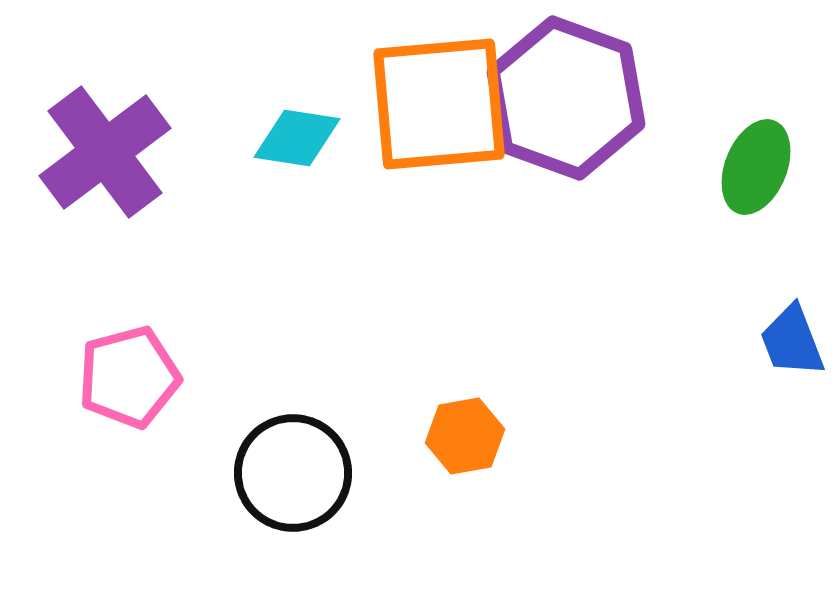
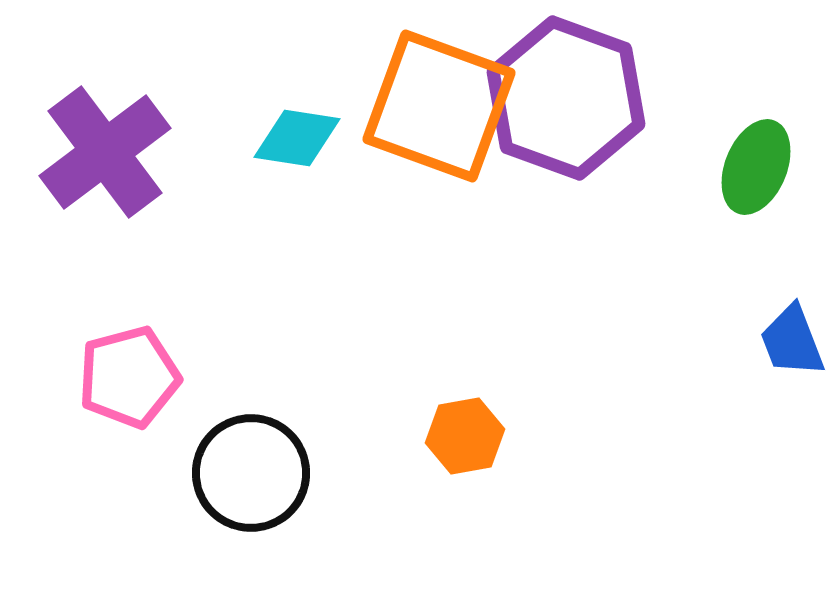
orange square: moved 2 px down; rotated 25 degrees clockwise
black circle: moved 42 px left
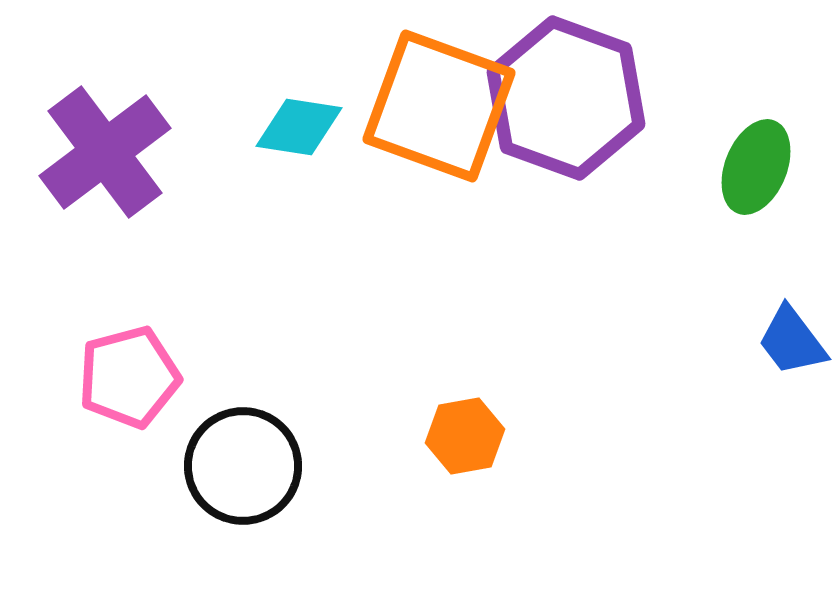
cyan diamond: moved 2 px right, 11 px up
blue trapezoid: rotated 16 degrees counterclockwise
black circle: moved 8 px left, 7 px up
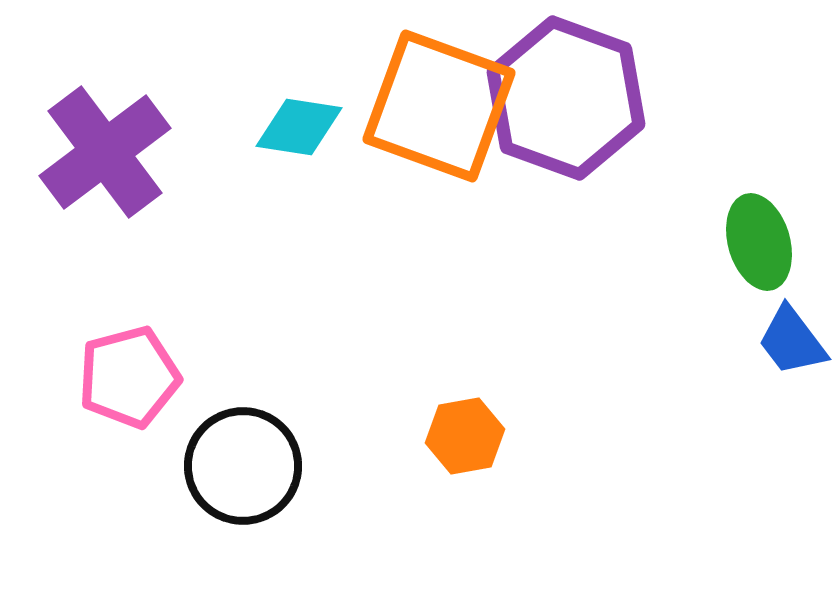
green ellipse: moved 3 px right, 75 px down; rotated 38 degrees counterclockwise
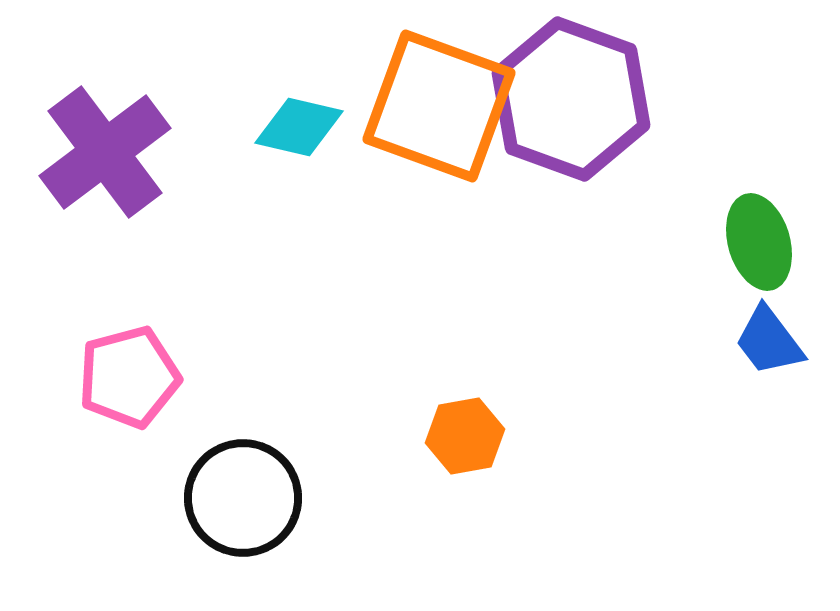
purple hexagon: moved 5 px right, 1 px down
cyan diamond: rotated 4 degrees clockwise
blue trapezoid: moved 23 px left
black circle: moved 32 px down
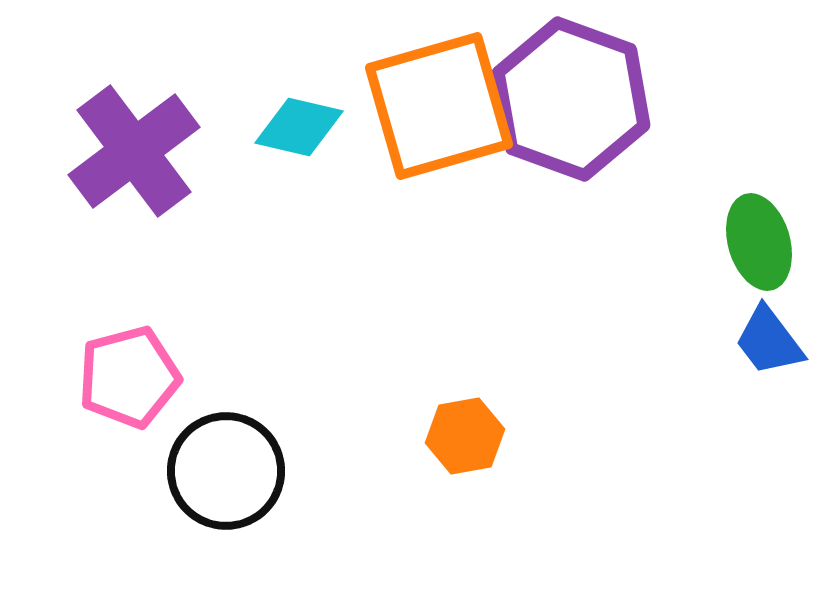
orange square: rotated 36 degrees counterclockwise
purple cross: moved 29 px right, 1 px up
black circle: moved 17 px left, 27 px up
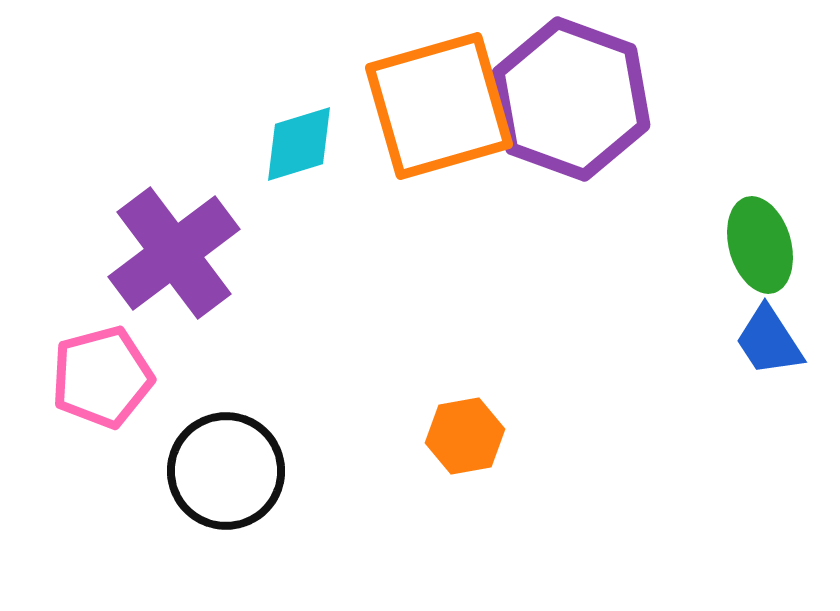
cyan diamond: moved 17 px down; rotated 30 degrees counterclockwise
purple cross: moved 40 px right, 102 px down
green ellipse: moved 1 px right, 3 px down
blue trapezoid: rotated 4 degrees clockwise
pink pentagon: moved 27 px left
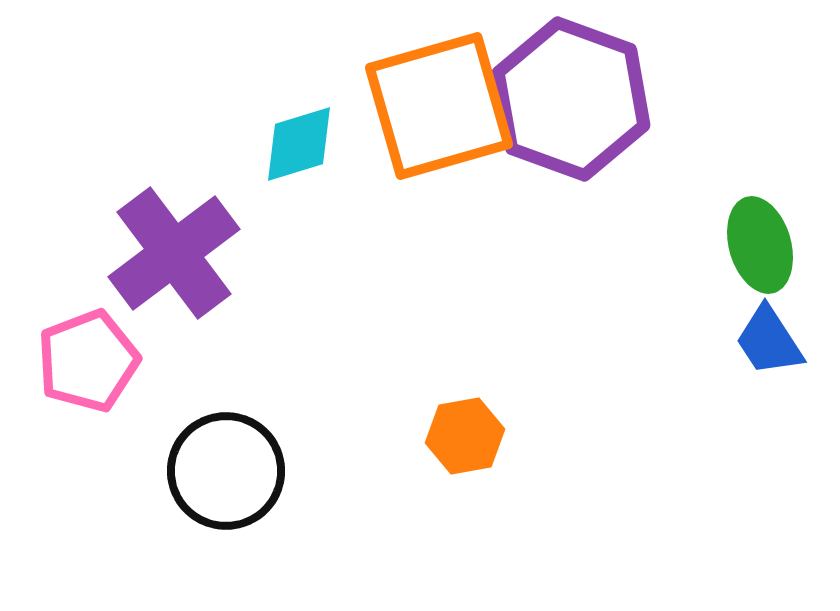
pink pentagon: moved 14 px left, 16 px up; rotated 6 degrees counterclockwise
